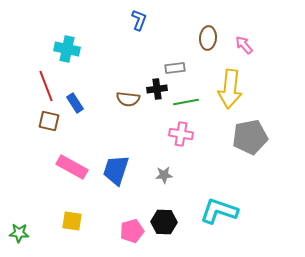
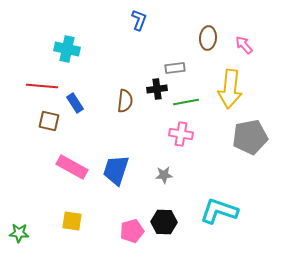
red line: moved 4 px left; rotated 64 degrees counterclockwise
brown semicircle: moved 3 px left, 2 px down; rotated 90 degrees counterclockwise
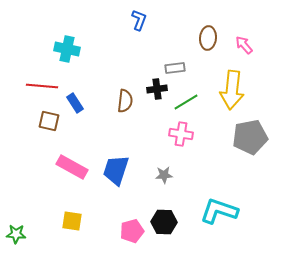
yellow arrow: moved 2 px right, 1 px down
green line: rotated 20 degrees counterclockwise
green star: moved 3 px left, 1 px down
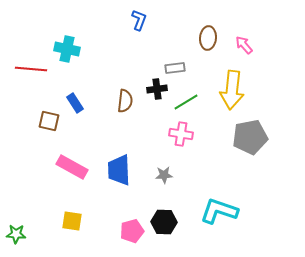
red line: moved 11 px left, 17 px up
blue trapezoid: moved 3 px right; rotated 20 degrees counterclockwise
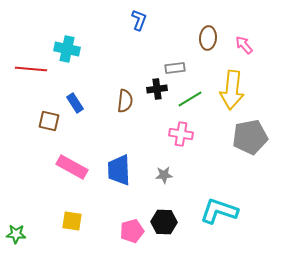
green line: moved 4 px right, 3 px up
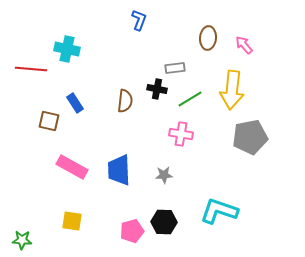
black cross: rotated 18 degrees clockwise
green star: moved 6 px right, 6 px down
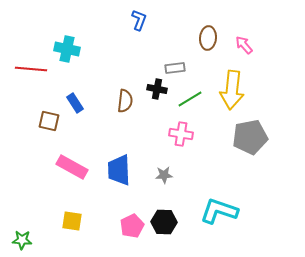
pink pentagon: moved 5 px up; rotated 10 degrees counterclockwise
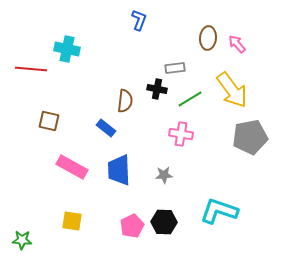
pink arrow: moved 7 px left, 1 px up
yellow arrow: rotated 42 degrees counterclockwise
blue rectangle: moved 31 px right, 25 px down; rotated 18 degrees counterclockwise
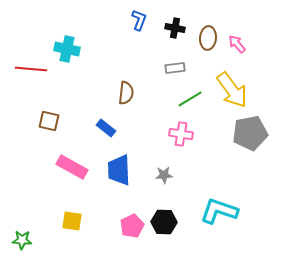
black cross: moved 18 px right, 61 px up
brown semicircle: moved 1 px right, 8 px up
gray pentagon: moved 4 px up
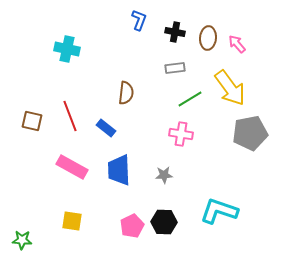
black cross: moved 4 px down
red line: moved 39 px right, 47 px down; rotated 64 degrees clockwise
yellow arrow: moved 2 px left, 2 px up
brown square: moved 17 px left
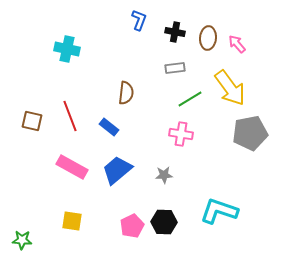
blue rectangle: moved 3 px right, 1 px up
blue trapezoid: moved 2 px left; rotated 52 degrees clockwise
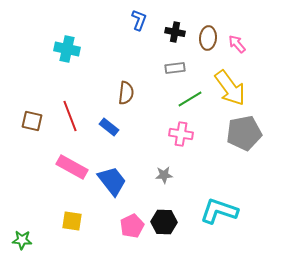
gray pentagon: moved 6 px left
blue trapezoid: moved 5 px left, 11 px down; rotated 92 degrees clockwise
